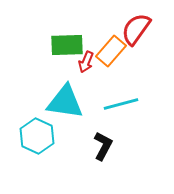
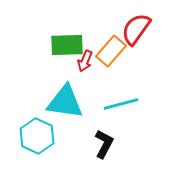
red arrow: moved 1 px left, 1 px up
black L-shape: moved 1 px right, 2 px up
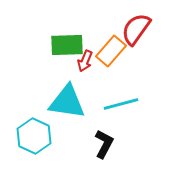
cyan triangle: moved 2 px right
cyan hexagon: moved 3 px left
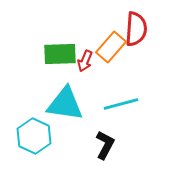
red semicircle: rotated 148 degrees clockwise
green rectangle: moved 7 px left, 9 px down
orange rectangle: moved 4 px up
cyan triangle: moved 2 px left, 2 px down
black L-shape: moved 1 px right, 1 px down
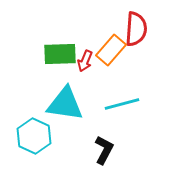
orange rectangle: moved 3 px down
cyan line: moved 1 px right
black L-shape: moved 1 px left, 5 px down
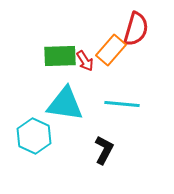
red semicircle: rotated 12 degrees clockwise
green rectangle: moved 2 px down
red arrow: rotated 55 degrees counterclockwise
cyan line: rotated 20 degrees clockwise
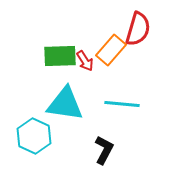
red semicircle: moved 2 px right
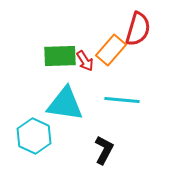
cyan line: moved 4 px up
